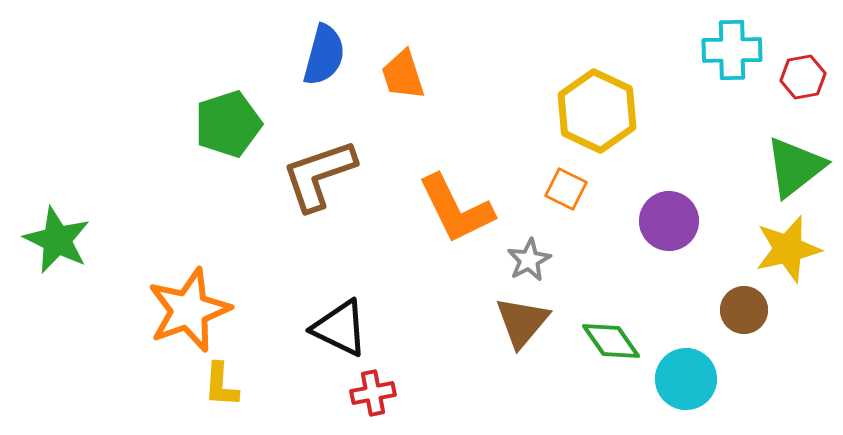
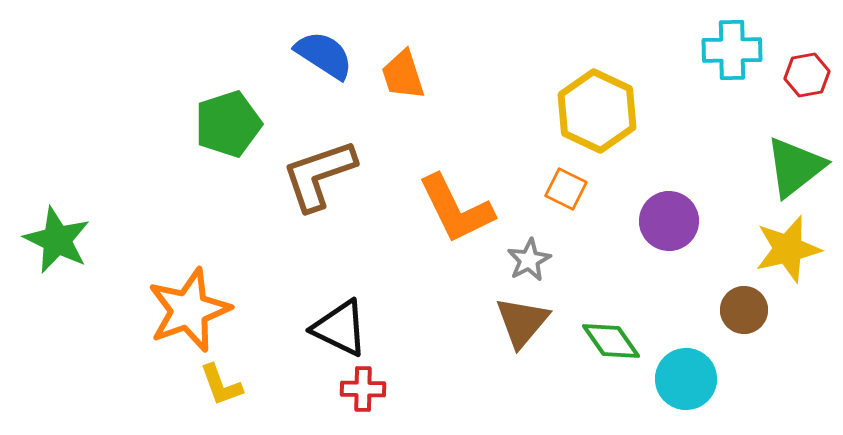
blue semicircle: rotated 72 degrees counterclockwise
red hexagon: moved 4 px right, 2 px up
yellow L-shape: rotated 24 degrees counterclockwise
red cross: moved 10 px left, 4 px up; rotated 12 degrees clockwise
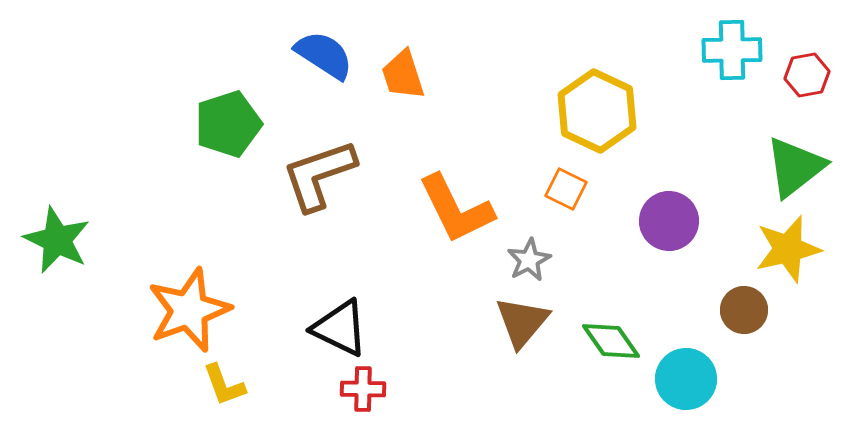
yellow L-shape: moved 3 px right
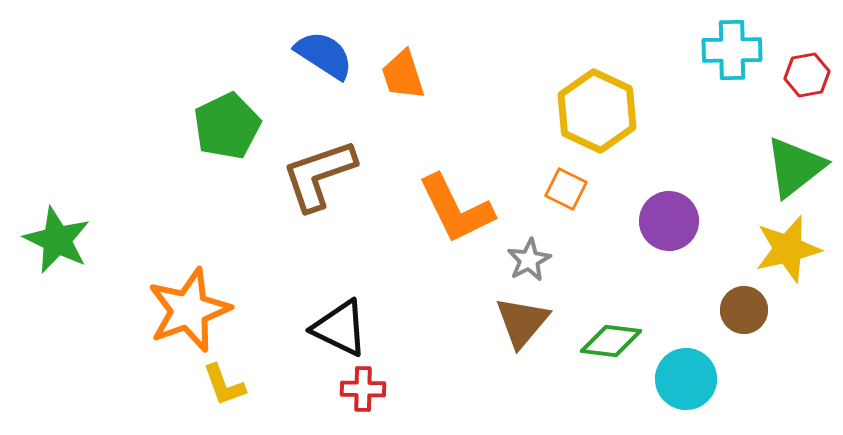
green pentagon: moved 1 px left, 2 px down; rotated 8 degrees counterclockwise
green diamond: rotated 48 degrees counterclockwise
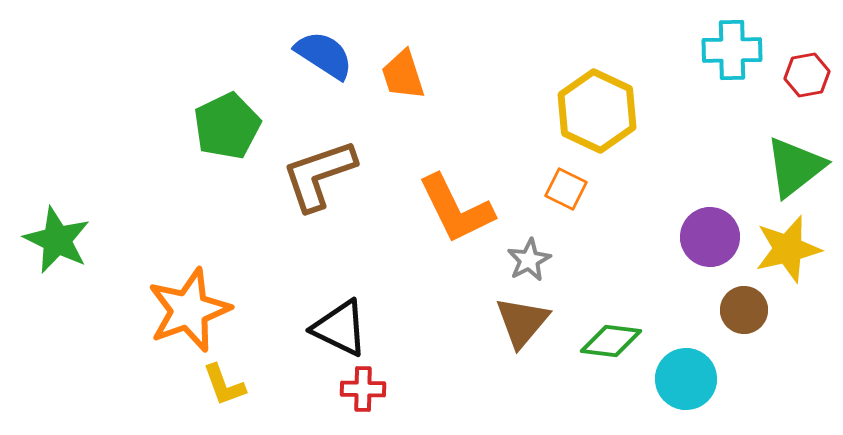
purple circle: moved 41 px right, 16 px down
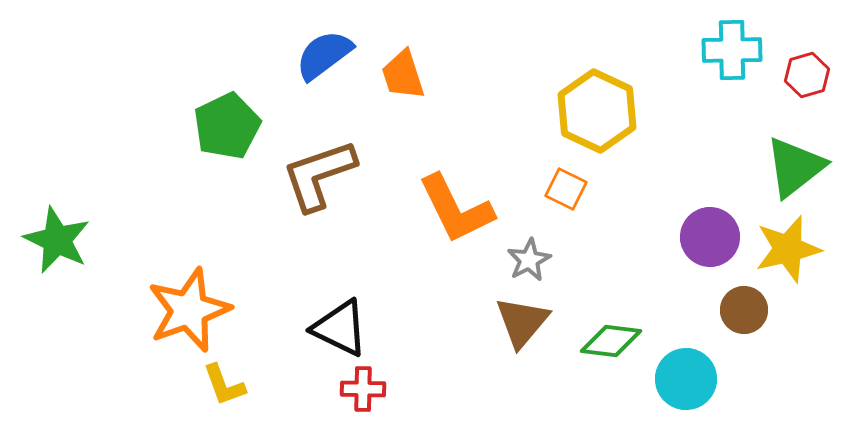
blue semicircle: rotated 70 degrees counterclockwise
red hexagon: rotated 6 degrees counterclockwise
